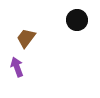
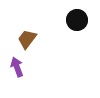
brown trapezoid: moved 1 px right, 1 px down
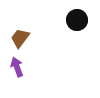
brown trapezoid: moved 7 px left, 1 px up
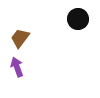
black circle: moved 1 px right, 1 px up
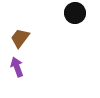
black circle: moved 3 px left, 6 px up
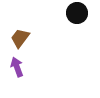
black circle: moved 2 px right
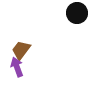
brown trapezoid: moved 1 px right, 12 px down
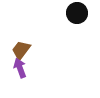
purple arrow: moved 3 px right, 1 px down
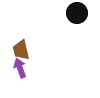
brown trapezoid: rotated 50 degrees counterclockwise
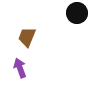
brown trapezoid: moved 6 px right, 13 px up; rotated 35 degrees clockwise
